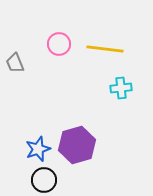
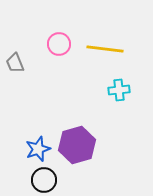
cyan cross: moved 2 px left, 2 px down
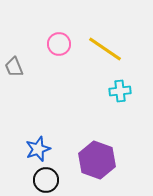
yellow line: rotated 27 degrees clockwise
gray trapezoid: moved 1 px left, 4 px down
cyan cross: moved 1 px right, 1 px down
purple hexagon: moved 20 px right, 15 px down; rotated 24 degrees counterclockwise
black circle: moved 2 px right
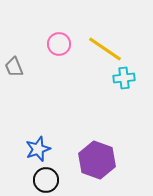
cyan cross: moved 4 px right, 13 px up
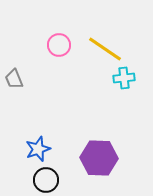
pink circle: moved 1 px down
gray trapezoid: moved 12 px down
purple hexagon: moved 2 px right, 2 px up; rotated 18 degrees counterclockwise
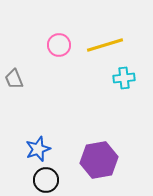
yellow line: moved 4 px up; rotated 51 degrees counterclockwise
purple hexagon: moved 2 px down; rotated 12 degrees counterclockwise
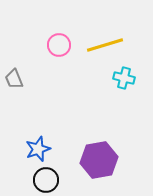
cyan cross: rotated 20 degrees clockwise
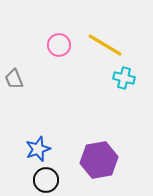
yellow line: rotated 48 degrees clockwise
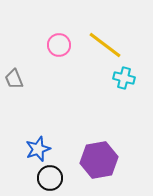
yellow line: rotated 6 degrees clockwise
black circle: moved 4 px right, 2 px up
